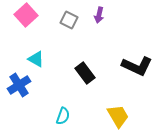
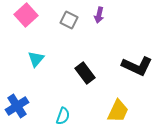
cyan triangle: rotated 42 degrees clockwise
blue cross: moved 2 px left, 21 px down
yellow trapezoid: moved 5 px up; rotated 55 degrees clockwise
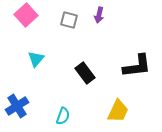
gray square: rotated 12 degrees counterclockwise
black L-shape: rotated 32 degrees counterclockwise
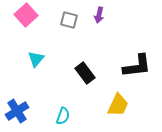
blue cross: moved 5 px down
yellow trapezoid: moved 6 px up
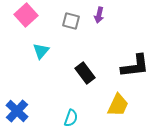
gray square: moved 2 px right, 1 px down
cyan triangle: moved 5 px right, 8 px up
black L-shape: moved 2 px left
blue cross: rotated 15 degrees counterclockwise
cyan semicircle: moved 8 px right, 2 px down
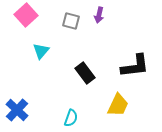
blue cross: moved 1 px up
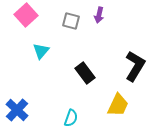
black L-shape: rotated 52 degrees counterclockwise
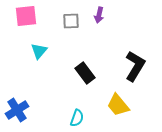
pink square: moved 1 px down; rotated 35 degrees clockwise
gray square: rotated 18 degrees counterclockwise
cyan triangle: moved 2 px left
yellow trapezoid: rotated 115 degrees clockwise
blue cross: rotated 15 degrees clockwise
cyan semicircle: moved 6 px right
